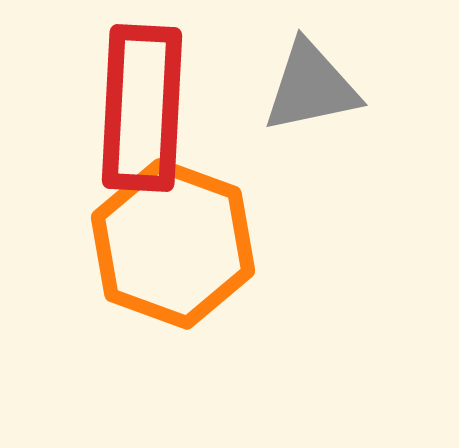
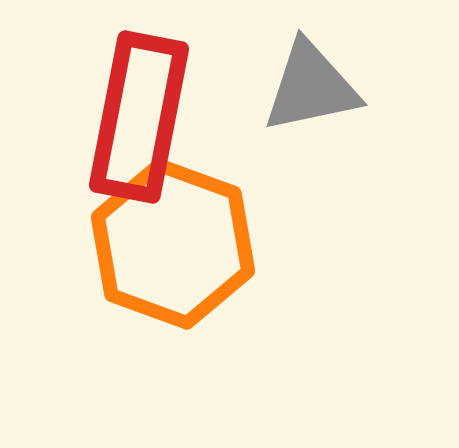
red rectangle: moved 3 px left, 9 px down; rotated 8 degrees clockwise
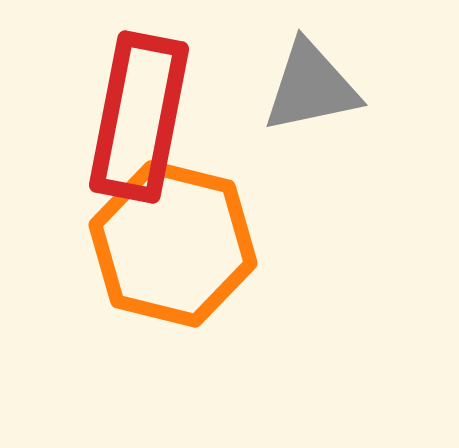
orange hexagon: rotated 6 degrees counterclockwise
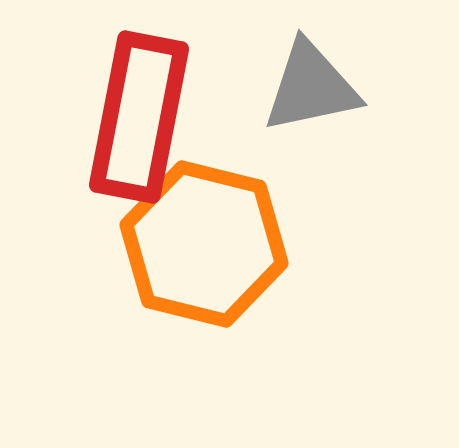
orange hexagon: moved 31 px right
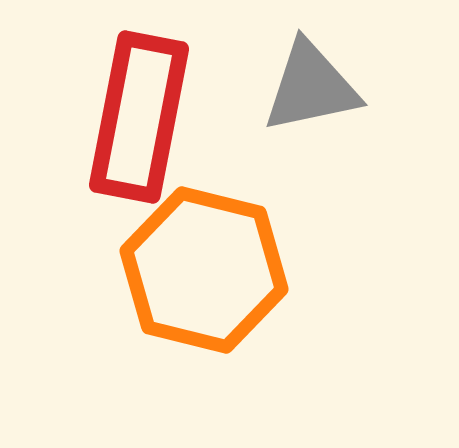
orange hexagon: moved 26 px down
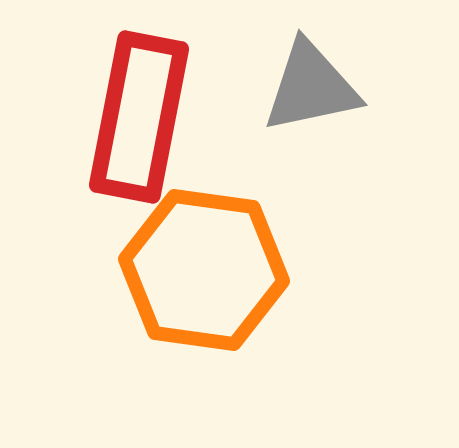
orange hexagon: rotated 6 degrees counterclockwise
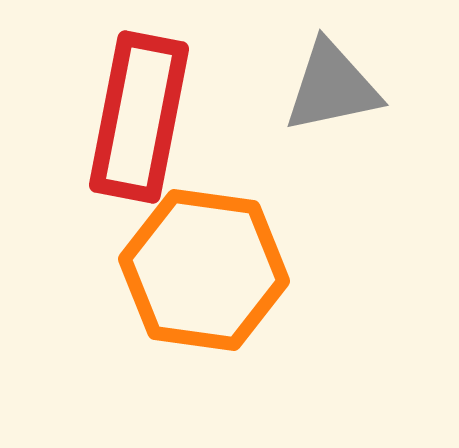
gray triangle: moved 21 px right
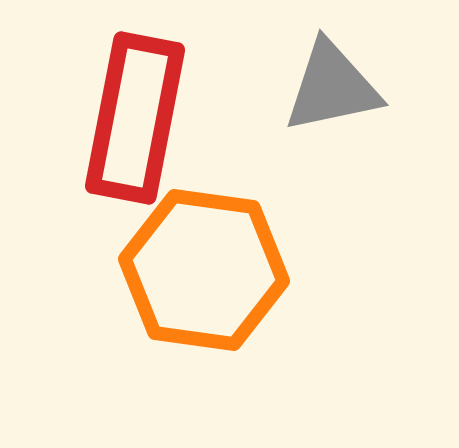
red rectangle: moved 4 px left, 1 px down
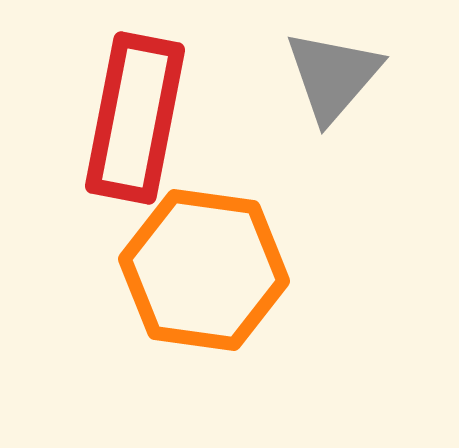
gray triangle: moved 1 px right, 11 px up; rotated 37 degrees counterclockwise
